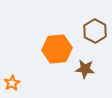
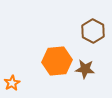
brown hexagon: moved 2 px left
orange hexagon: moved 12 px down
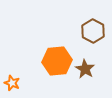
brown star: rotated 24 degrees clockwise
orange star: rotated 21 degrees counterclockwise
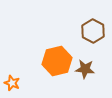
orange hexagon: rotated 8 degrees counterclockwise
brown star: rotated 24 degrees counterclockwise
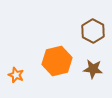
brown star: moved 8 px right
orange star: moved 4 px right, 8 px up
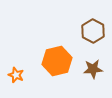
brown star: rotated 12 degrees counterclockwise
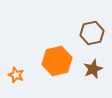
brown hexagon: moved 1 px left, 2 px down; rotated 20 degrees clockwise
brown star: rotated 18 degrees counterclockwise
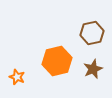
orange star: moved 1 px right, 2 px down
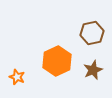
orange hexagon: rotated 12 degrees counterclockwise
brown star: moved 1 px down
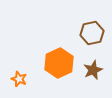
orange hexagon: moved 2 px right, 2 px down
orange star: moved 2 px right, 2 px down
